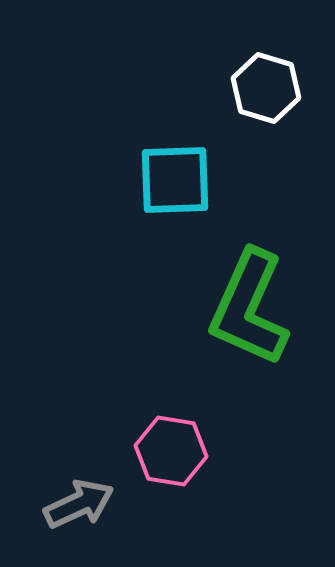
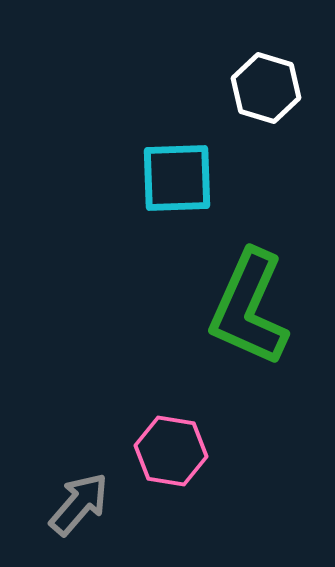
cyan square: moved 2 px right, 2 px up
gray arrow: rotated 24 degrees counterclockwise
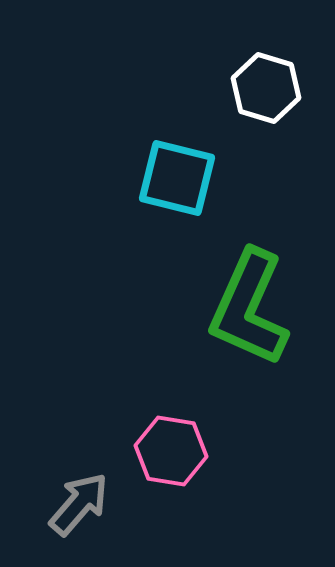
cyan square: rotated 16 degrees clockwise
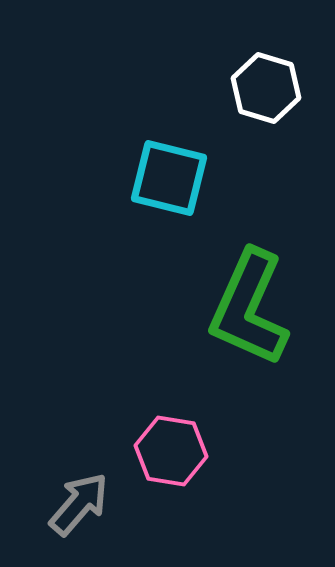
cyan square: moved 8 px left
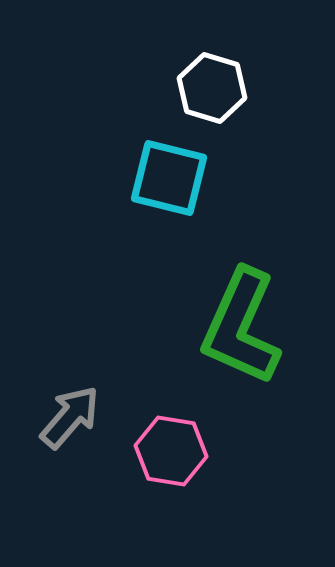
white hexagon: moved 54 px left
green L-shape: moved 8 px left, 19 px down
gray arrow: moved 9 px left, 87 px up
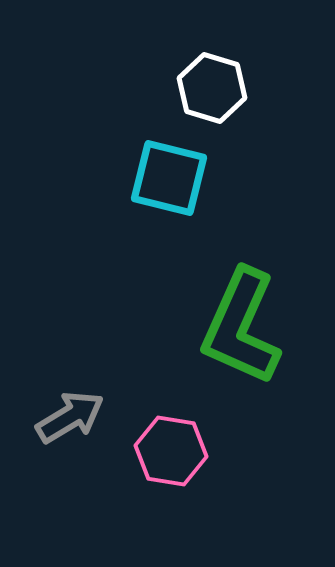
gray arrow: rotated 18 degrees clockwise
